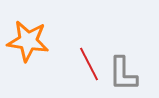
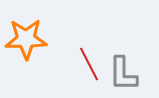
orange star: moved 2 px left, 2 px up; rotated 9 degrees counterclockwise
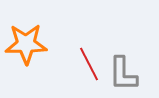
orange star: moved 5 px down
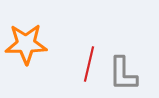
red line: rotated 40 degrees clockwise
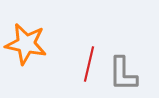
orange star: rotated 12 degrees clockwise
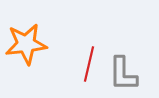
orange star: rotated 18 degrees counterclockwise
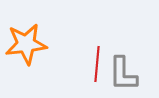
red line: moved 8 px right; rotated 8 degrees counterclockwise
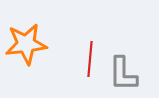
red line: moved 7 px left, 5 px up
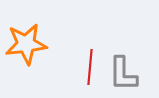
red line: moved 8 px down
